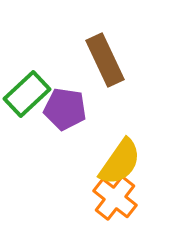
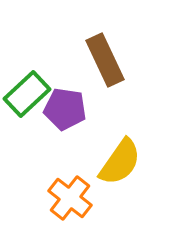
orange cross: moved 45 px left
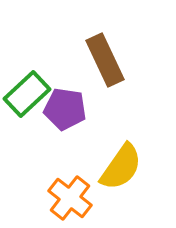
yellow semicircle: moved 1 px right, 5 px down
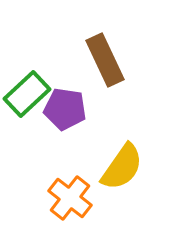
yellow semicircle: moved 1 px right
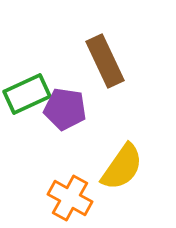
brown rectangle: moved 1 px down
green rectangle: rotated 18 degrees clockwise
orange cross: rotated 9 degrees counterclockwise
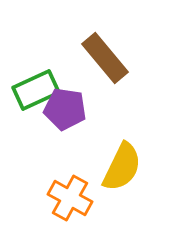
brown rectangle: moved 3 px up; rotated 15 degrees counterclockwise
green rectangle: moved 9 px right, 4 px up
yellow semicircle: rotated 9 degrees counterclockwise
